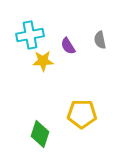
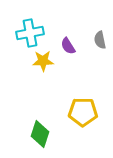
cyan cross: moved 2 px up
yellow pentagon: moved 1 px right, 2 px up
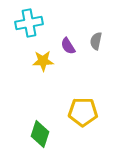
cyan cross: moved 1 px left, 10 px up
gray semicircle: moved 4 px left, 1 px down; rotated 24 degrees clockwise
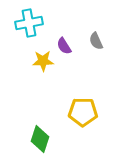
gray semicircle: rotated 36 degrees counterclockwise
purple semicircle: moved 4 px left
green diamond: moved 5 px down
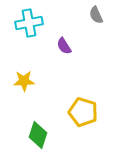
gray semicircle: moved 26 px up
yellow star: moved 19 px left, 20 px down
yellow pentagon: rotated 16 degrees clockwise
green diamond: moved 2 px left, 4 px up
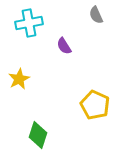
yellow star: moved 5 px left, 2 px up; rotated 25 degrees counterclockwise
yellow pentagon: moved 12 px right, 7 px up; rotated 8 degrees clockwise
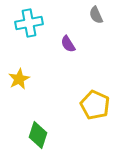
purple semicircle: moved 4 px right, 2 px up
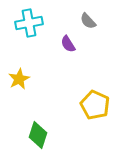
gray semicircle: moved 8 px left, 6 px down; rotated 18 degrees counterclockwise
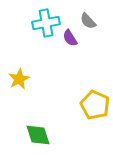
cyan cross: moved 17 px right
purple semicircle: moved 2 px right, 6 px up
green diamond: rotated 36 degrees counterclockwise
